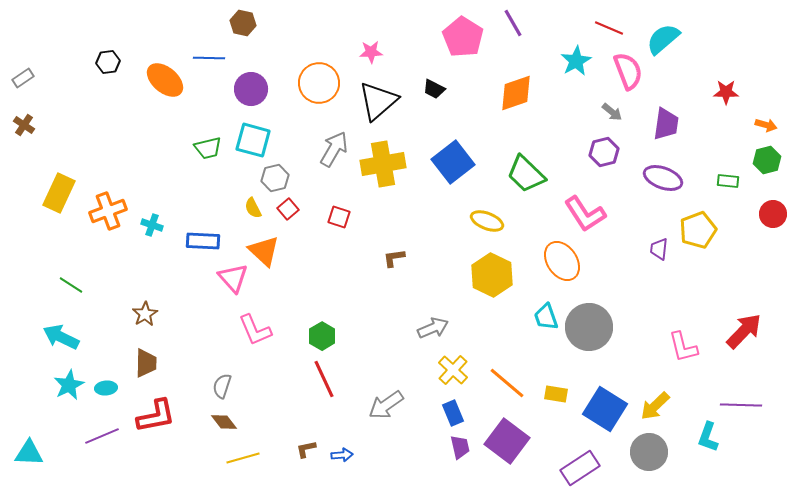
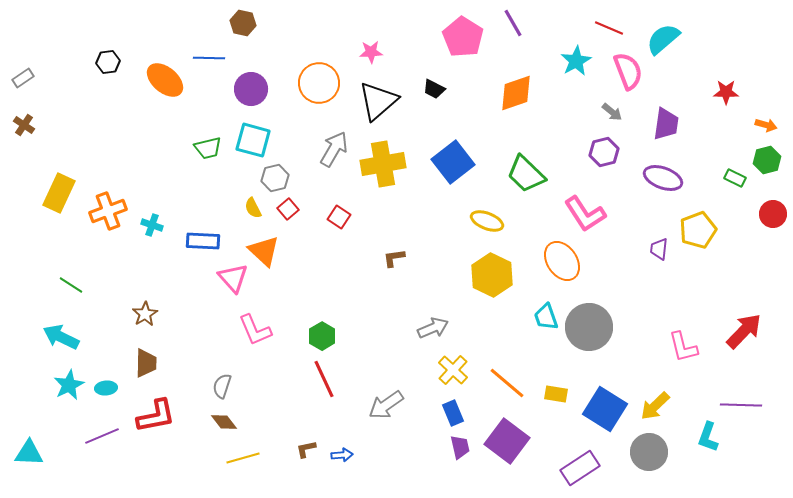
green rectangle at (728, 181): moved 7 px right, 3 px up; rotated 20 degrees clockwise
red square at (339, 217): rotated 15 degrees clockwise
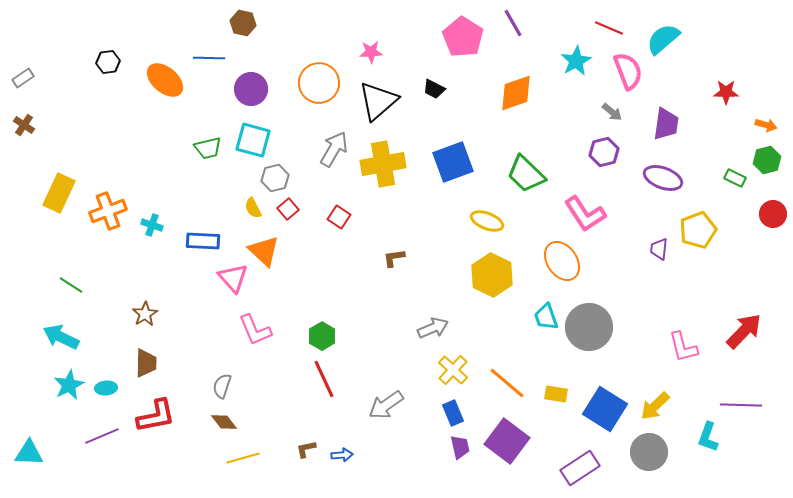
blue square at (453, 162): rotated 18 degrees clockwise
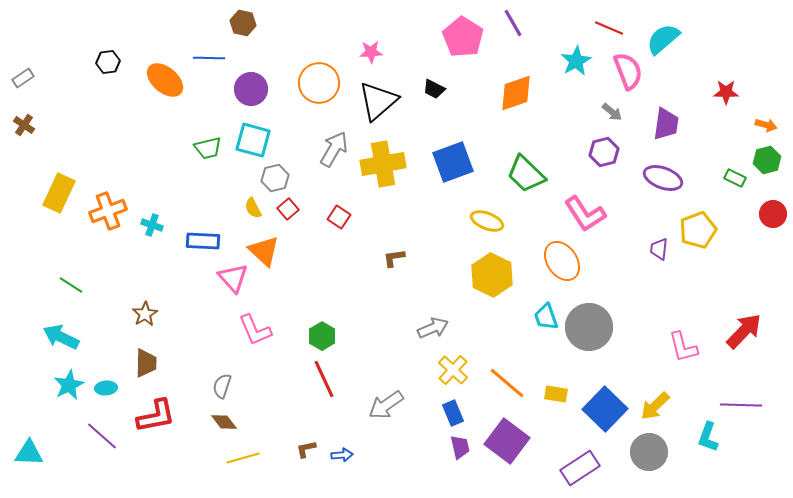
blue square at (605, 409): rotated 12 degrees clockwise
purple line at (102, 436): rotated 64 degrees clockwise
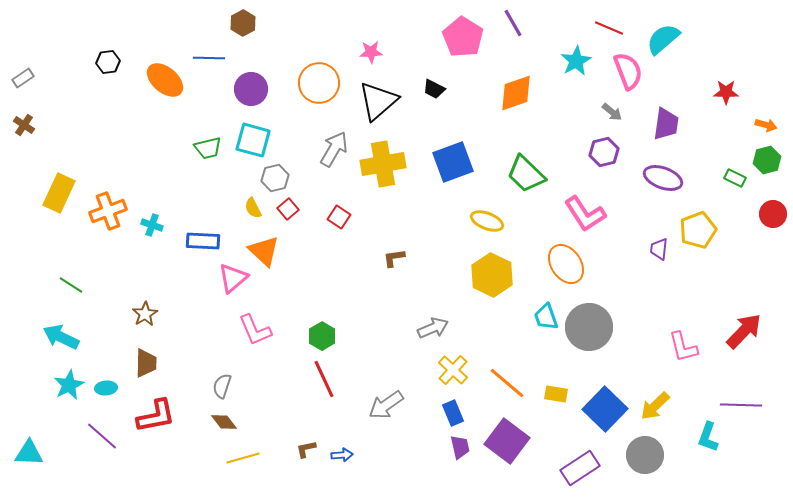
brown hexagon at (243, 23): rotated 20 degrees clockwise
orange ellipse at (562, 261): moved 4 px right, 3 px down
pink triangle at (233, 278): rotated 32 degrees clockwise
gray circle at (649, 452): moved 4 px left, 3 px down
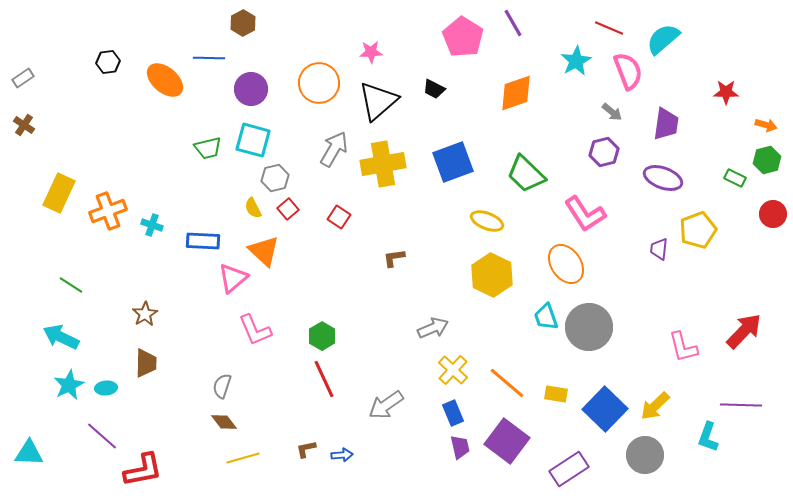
red L-shape at (156, 416): moved 13 px left, 54 px down
purple rectangle at (580, 468): moved 11 px left, 1 px down
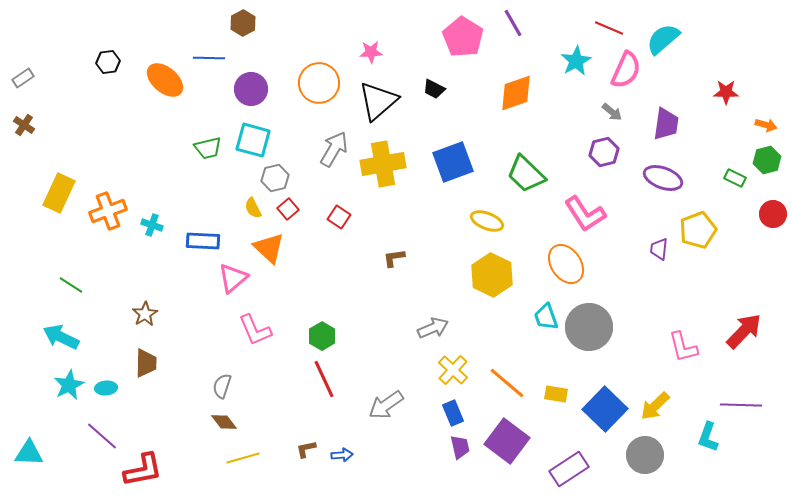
pink semicircle at (628, 71): moved 2 px left, 1 px up; rotated 45 degrees clockwise
orange triangle at (264, 251): moved 5 px right, 3 px up
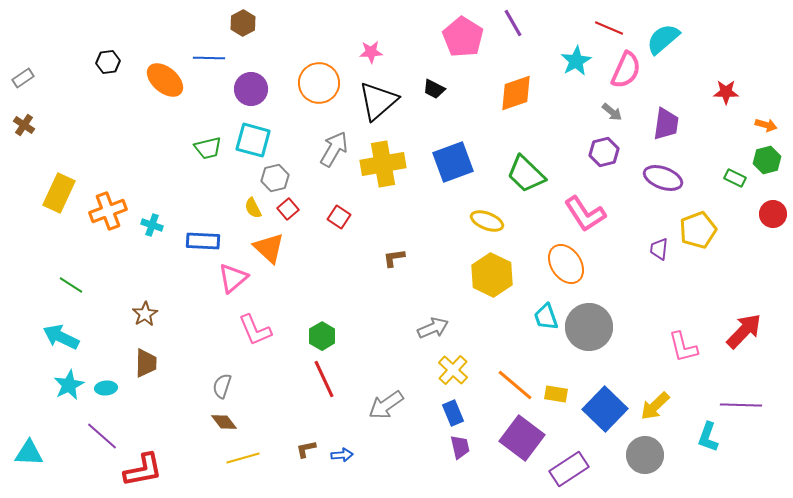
orange line at (507, 383): moved 8 px right, 2 px down
purple square at (507, 441): moved 15 px right, 3 px up
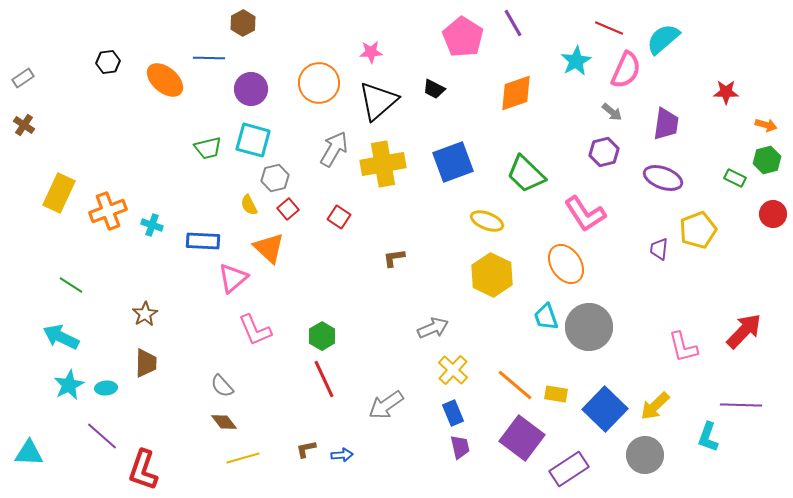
yellow semicircle at (253, 208): moved 4 px left, 3 px up
gray semicircle at (222, 386): rotated 60 degrees counterclockwise
red L-shape at (143, 470): rotated 120 degrees clockwise
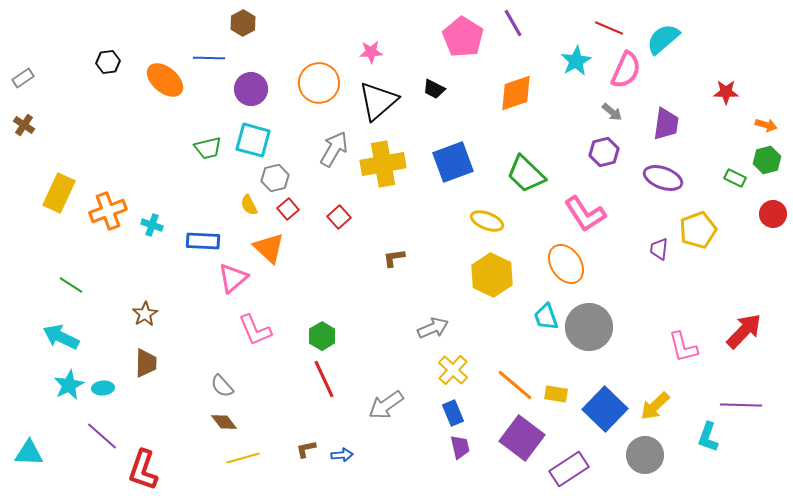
red square at (339, 217): rotated 15 degrees clockwise
cyan ellipse at (106, 388): moved 3 px left
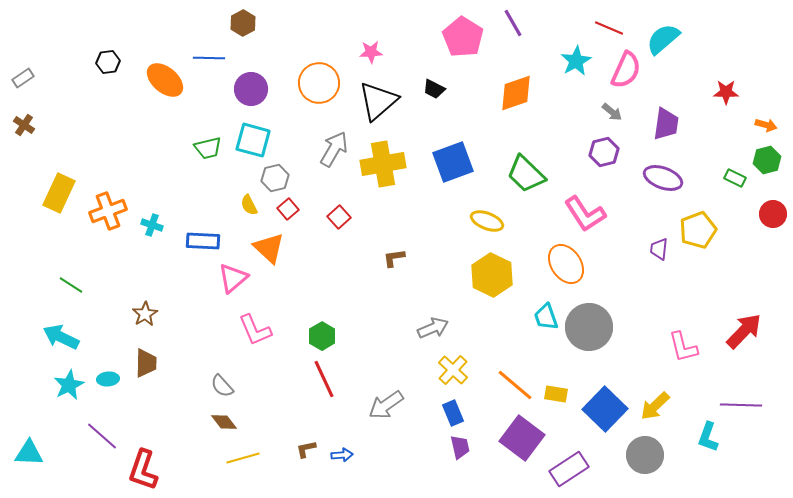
cyan ellipse at (103, 388): moved 5 px right, 9 px up
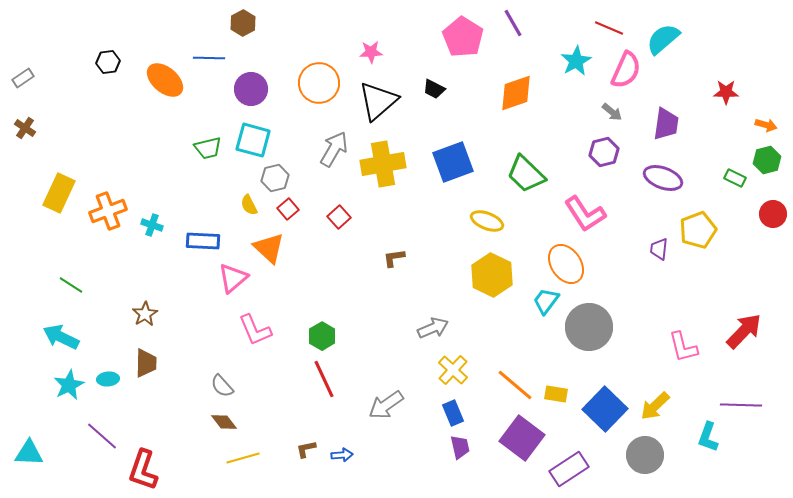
brown cross at (24, 125): moved 1 px right, 3 px down
cyan trapezoid at (546, 317): moved 16 px up; rotated 56 degrees clockwise
